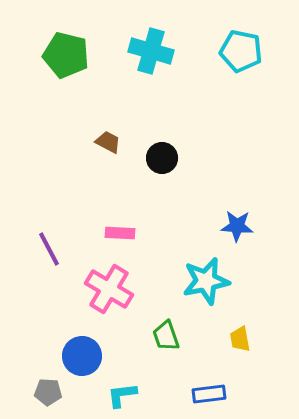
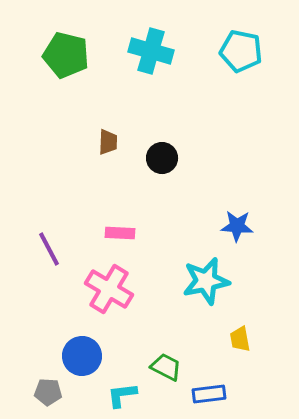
brown trapezoid: rotated 64 degrees clockwise
green trapezoid: moved 31 px down; rotated 136 degrees clockwise
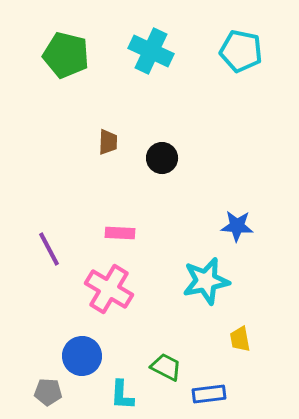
cyan cross: rotated 9 degrees clockwise
cyan L-shape: rotated 80 degrees counterclockwise
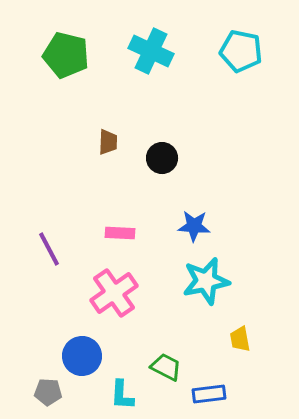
blue star: moved 43 px left
pink cross: moved 5 px right, 4 px down; rotated 24 degrees clockwise
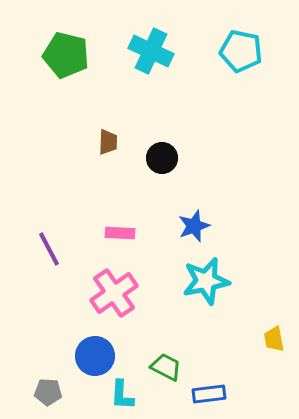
blue star: rotated 24 degrees counterclockwise
yellow trapezoid: moved 34 px right
blue circle: moved 13 px right
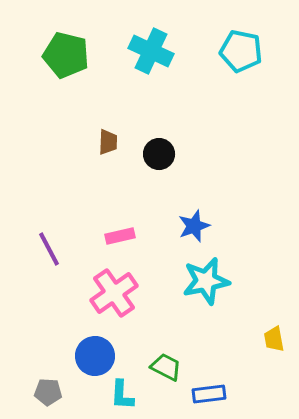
black circle: moved 3 px left, 4 px up
pink rectangle: moved 3 px down; rotated 16 degrees counterclockwise
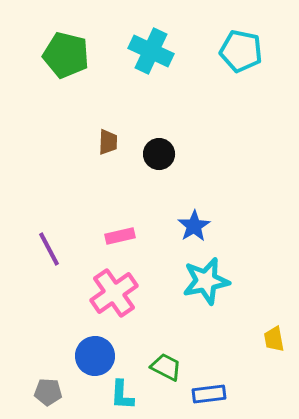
blue star: rotated 12 degrees counterclockwise
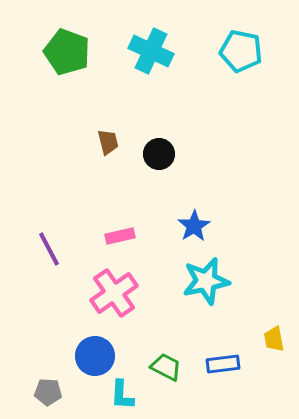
green pentagon: moved 1 px right, 3 px up; rotated 6 degrees clockwise
brown trapezoid: rotated 16 degrees counterclockwise
blue rectangle: moved 14 px right, 30 px up
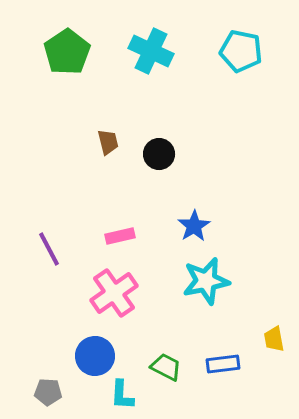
green pentagon: rotated 18 degrees clockwise
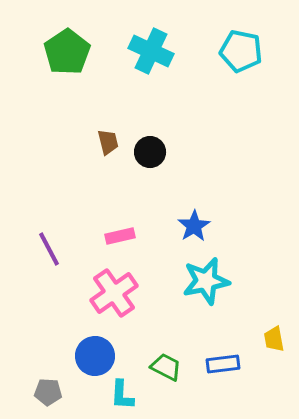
black circle: moved 9 px left, 2 px up
